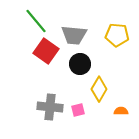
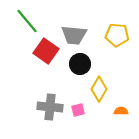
green line: moved 9 px left
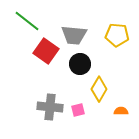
green line: rotated 12 degrees counterclockwise
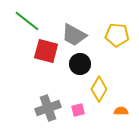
gray trapezoid: rotated 24 degrees clockwise
red square: rotated 20 degrees counterclockwise
gray cross: moved 2 px left, 1 px down; rotated 25 degrees counterclockwise
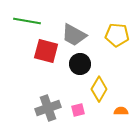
green line: rotated 28 degrees counterclockwise
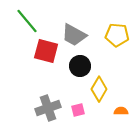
green line: rotated 40 degrees clockwise
black circle: moved 2 px down
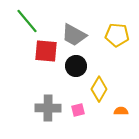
red square: rotated 10 degrees counterclockwise
black circle: moved 4 px left
gray cross: rotated 20 degrees clockwise
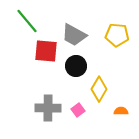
pink square: rotated 24 degrees counterclockwise
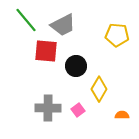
green line: moved 1 px left, 1 px up
gray trapezoid: moved 11 px left, 10 px up; rotated 56 degrees counterclockwise
orange semicircle: moved 1 px right, 4 px down
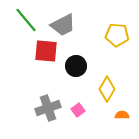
yellow diamond: moved 8 px right
gray cross: rotated 20 degrees counterclockwise
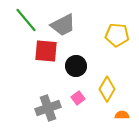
pink square: moved 12 px up
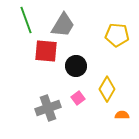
green line: rotated 20 degrees clockwise
gray trapezoid: rotated 32 degrees counterclockwise
